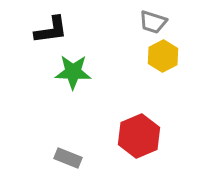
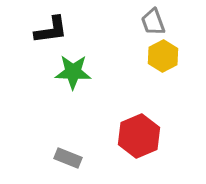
gray trapezoid: rotated 52 degrees clockwise
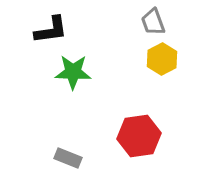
yellow hexagon: moved 1 px left, 3 px down
red hexagon: rotated 15 degrees clockwise
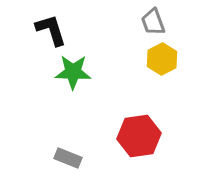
black L-shape: rotated 99 degrees counterclockwise
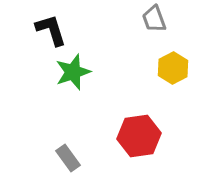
gray trapezoid: moved 1 px right, 3 px up
yellow hexagon: moved 11 px right, 9 px down
green star: rotated 21 degrees counterclockwise
gray rectangle: rotated 32 degrees clockwise
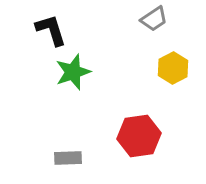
gray trapezoid: rotated 104 degrees counterclockwise
gray rectangle: rotated 56 degrees counterclockwise
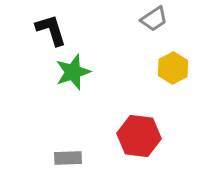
red hexagon: rotated 15 degrees clockwise
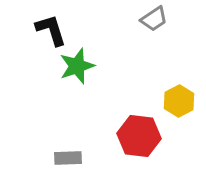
yellow hexagon: moved 6 px right, 33 px down
green star: moved 4 px right, 6 px up
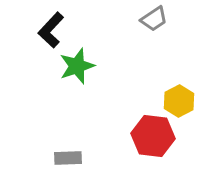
black L-shape: rotated 120 degrees counterclockwise
red hexagon: moved 14 px right
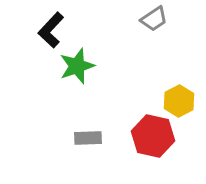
red hexagon: rotated 6 degrees clockwise
gray rectangle: moved 20 px right, 20 px up
